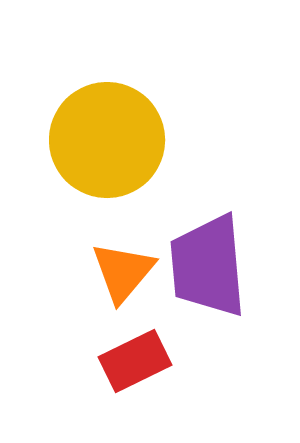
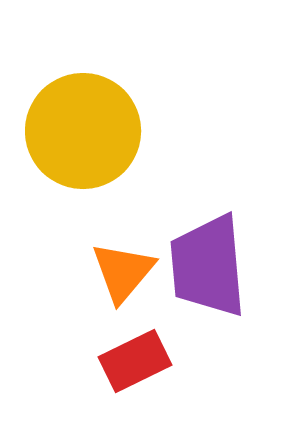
yellow circle: moved 24 px left, 9 px up
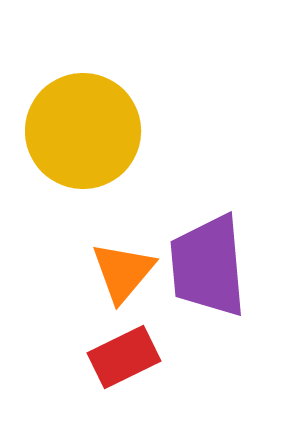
red rectangle: moved 11 px left, 4 px up
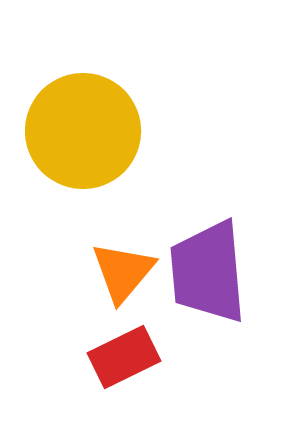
purple trapezoid: moved 6 px down
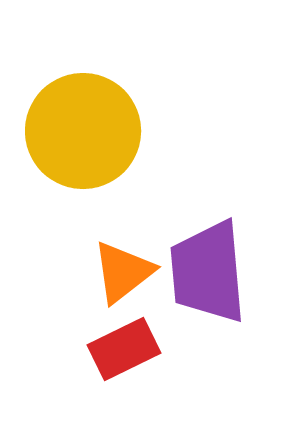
orange triangle: rotated 12 degrees clockwise
red rectangle: moved 8 px up
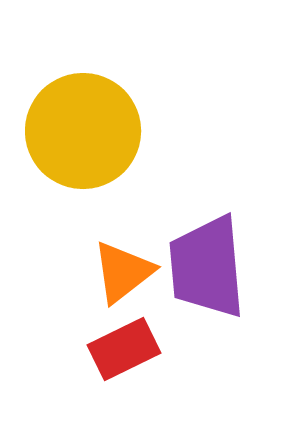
purple trapezoid: moved 1 px left, 5 px up
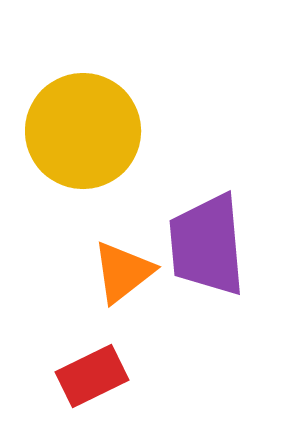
purple trapezoid: moved 22 px up
red rectangle: moved 32 px left, 27 px down
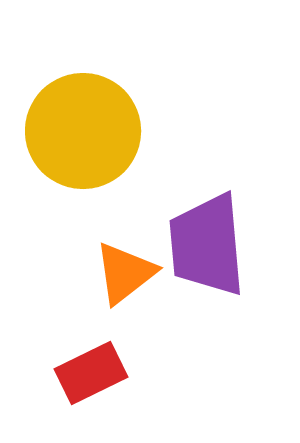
orange triangle: moved 2 px right, 1 px down
red rectangle: moved 1 px left, 3 px up
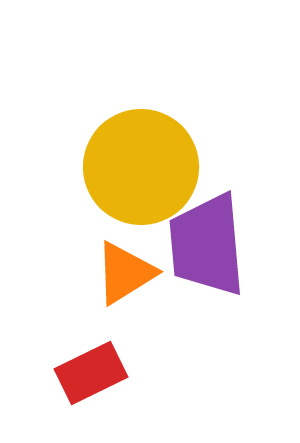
yellow circle: moved 58 px right, 36 px down
orange triangle: rotated 6 degrees clockwise
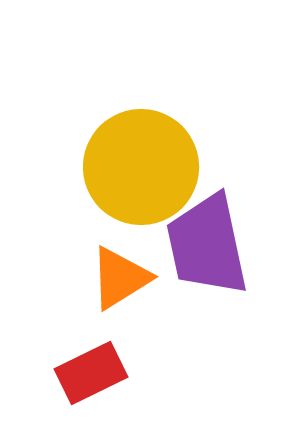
purple trapezoid: rotated 7 degrees counterclockwise
orange triangle: moved 5 px left, 5 px down
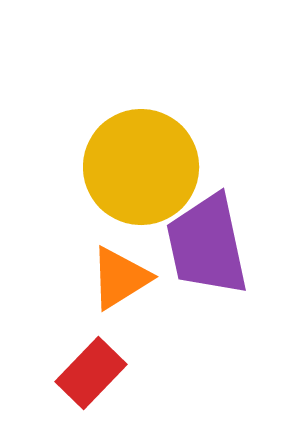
red rectangle: rotated 20 degrees counterclockwise
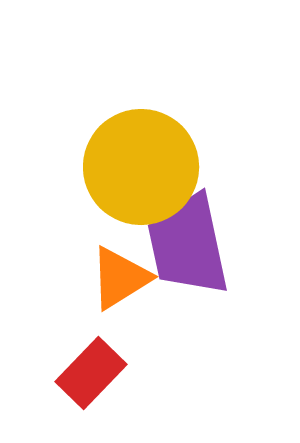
purple trapezoid: moved 19 px left
